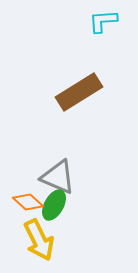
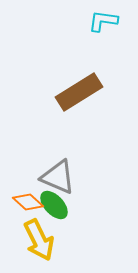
cyan L-shape: rotated 12 degrees clockwise
green ellipse: rotated 72 degrees counterclockwise
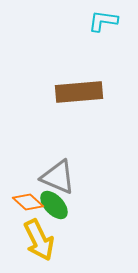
brown rectangle: rotated 27 degrees clockwise
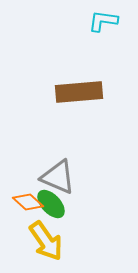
green ellipse: moved 3 px left, 1 px up
yellow arrow: moved 7 px right, 1 px down; rotated 9 degrees counterclockwise
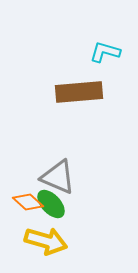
cyan L-shape: moved 2 px right, 31 px down; rotated 8 degrees clockwise
yellow arrow: rotated 39 degrees counterclockwise
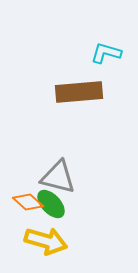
cyan L-shape: moved 1 px right, 1 px down
gray triangle: rotated 9 degrees counterclockwise
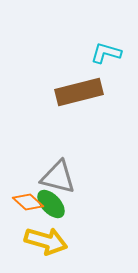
brown rectangle: rotated 9 degrees counterclockwise
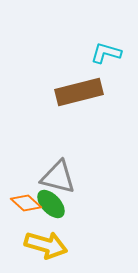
orange diamond: moved 2 px left, 1 px down
yellow arrow: moved 4 px down
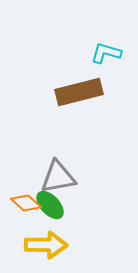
gray triangle: rotated 24 degrees counterclockwise
green ellipse: moved 1 px left, 1 px down
yellow arrow: rotated 15 degrees counterclockwise
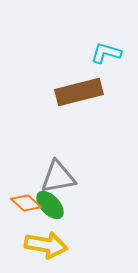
yellow arrow: rotated 9 degrees clockwise
